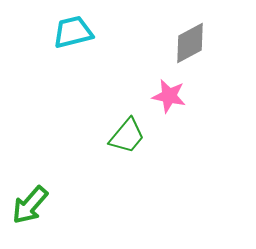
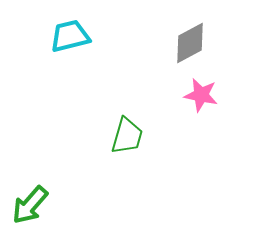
cyan trapezoid: moved 3 px left, 4 px down
pink star: moved 32 px right, 1 px up
green trapezoid: rotated 24 degrees counterclockwise
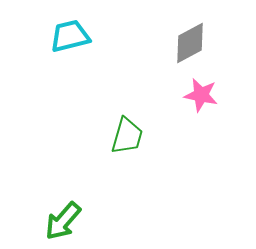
green arrow: moved 33 px right, 16 px down
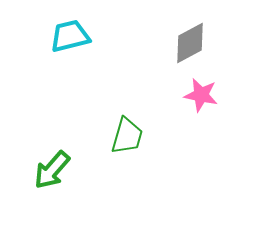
green arrow: moved 11 px left, 51 px up
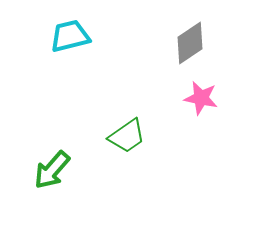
gray diamond: rotated 6 degrees counterclockwise
pink star: moved 3 px down
green trapezoid: rotated 39 degrees clockwise
